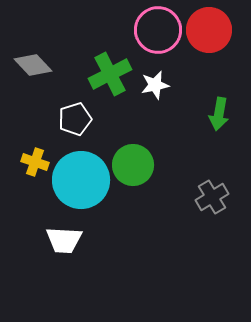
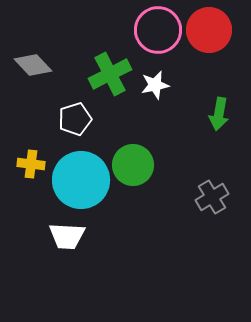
yellow cross: moved 4 px left, 2 px down; rotated 12 degrees counterclockwise
white trapezoid: moved 3 px right, 4 px up
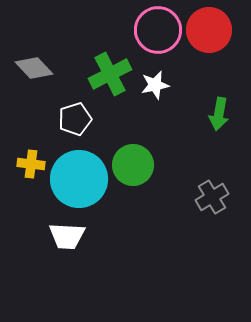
gray diamond: moved 1 px right, 3 px down
cyan circle: moved 2 px left, 1 px up
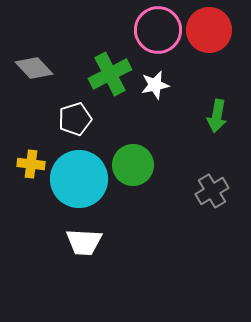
green arrow: moved 2 px left, 2 px down
gray cross: moved 6 px up
white trapezoid: moved 17 px right, 6 px down
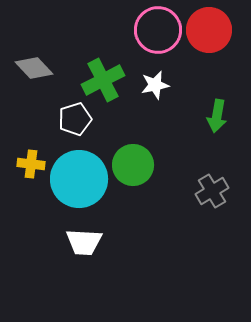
green cross: moved 7 px left, 6 px down
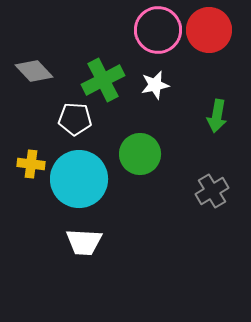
gray diamond: moved 3 px down
white pentagon: rotated 20 degrees clockwise
green circle: moved 7 px right, 11 px up
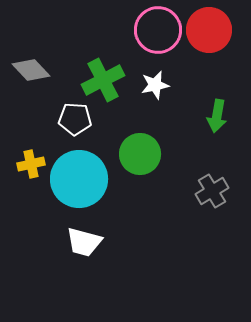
gray diamond: moved 3 px left, 1 px up
yellow cross: rotated 20 degrees counterclockwise
white trapezoid: rotated 12 degrees clockwise
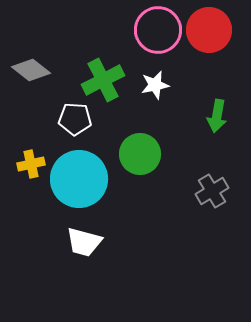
gray diamond: rotated 9 degrees counterclockwise
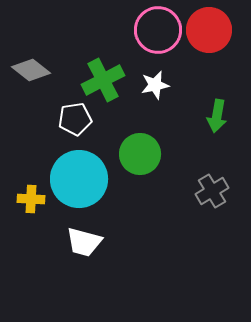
white pentagon: rotated 12 degrees counterclockwise
yellow cross: moved 35 px down; rotated 16 degrees clockwise
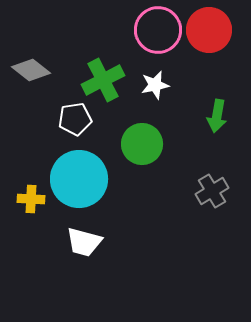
green circle: moved 2 px right, 10 px up
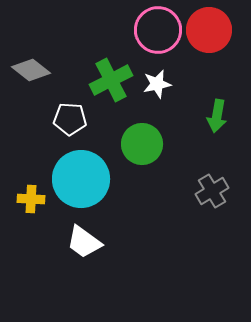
green cross: moved 8 px right
white star: moved 2 px right, 1 px up
white pentagon: moved 5 px left; rotated 12 degrees clockwise
cyan circle: moved 2 px right
white trapezoid: rotated 21 degrees clockwise
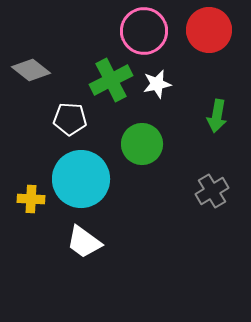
pink circle: moved 14 px left, 1 px down
